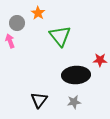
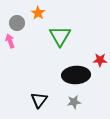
green triangle: rotated 10 degrees clockwise
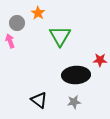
black triangle: rotated 30 degrees counterclockwise
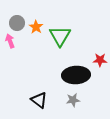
orange star: moved 2 px left, 14 px down
gray star: moved 1 px left, 2 px up
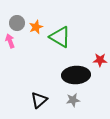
orange star: rotated 16 degrees clockwise
green triangle: moved 1 px down; rotated 30 degrees counterclockwise
black triangle: rotated 42 degrees clockwise
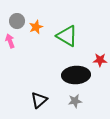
gray circle: moved 2 px up
green triangle: moved 7 px right, 1 px up
gray star: moved 2 px right, 1 px down
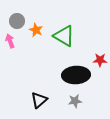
orange star: moved 3 px down; rotated 24 degrees counterclockwise
green triangle: moved 3 px left
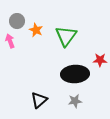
green triangle: moved 2 px right; rotated 35 degrees clockwise
black ellipse: moved 1 px left, 1 px up
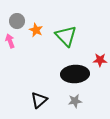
green triangle: rotated 20 degrees counterclockwise
